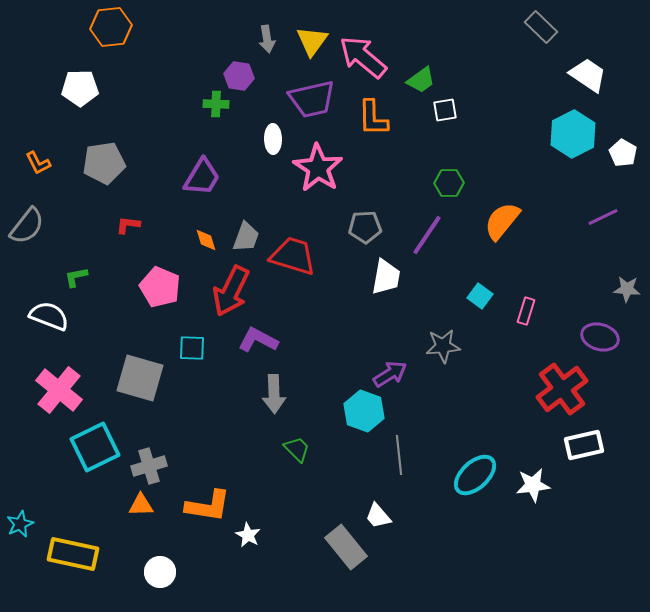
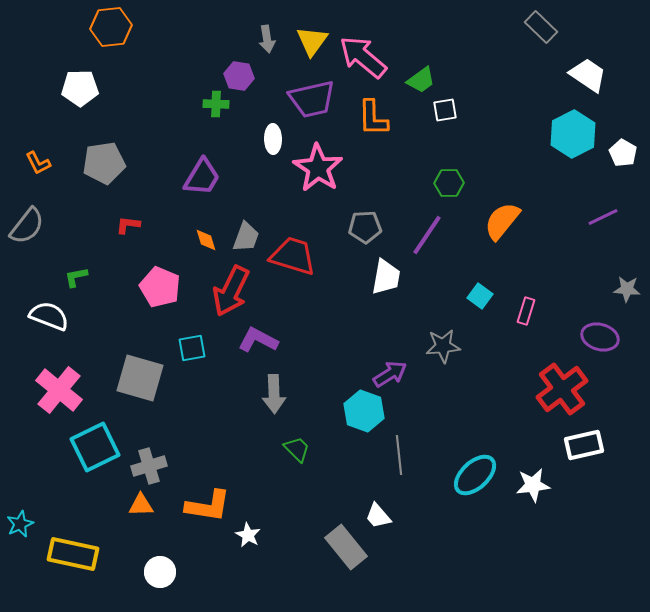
cyan square at (192, 348): rotated 12 degrees counterclockwise
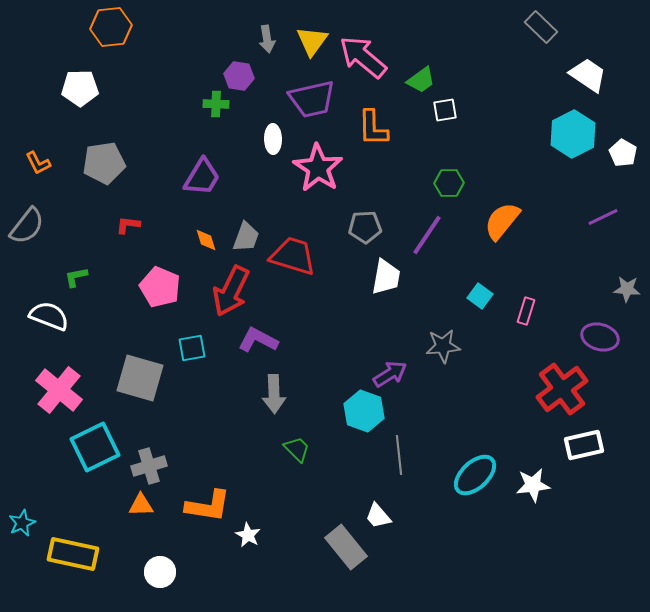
orange L-shape at (373, 118): moved 10 px down
cyan star at (20, 524): moved 2 px right, 1 px up
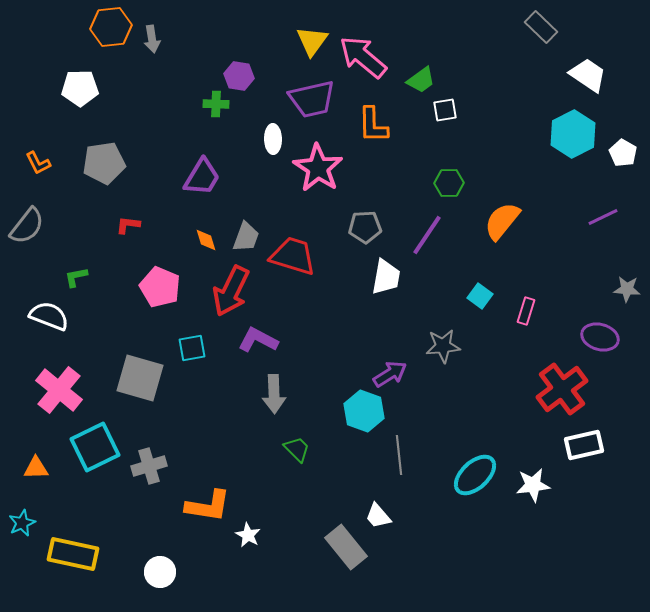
gray arrow at (267, 39): moved 115 px left
orange L-shape at (373, 128): moved 3 px up
orange triangle at (141, 505): moved 105 px left, 37 px up
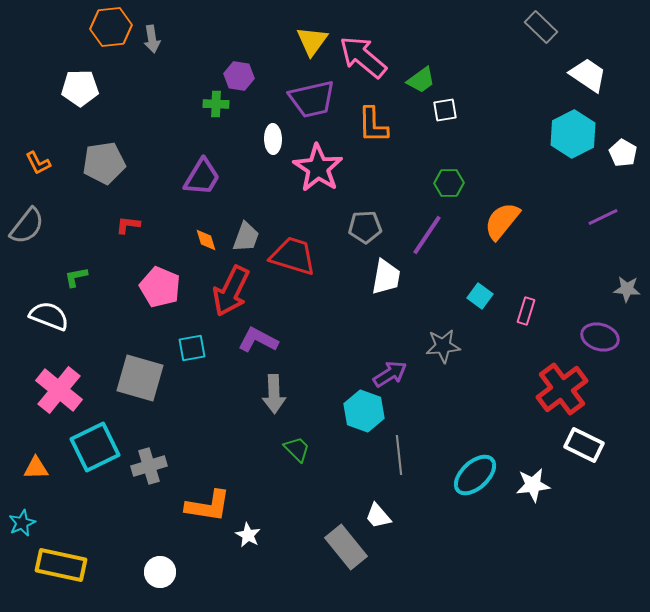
white rectangle at (584, 445): rotated 39 degrees clockwise
yellow rectangle at (73, 554): moved 12 px left, 11 px down
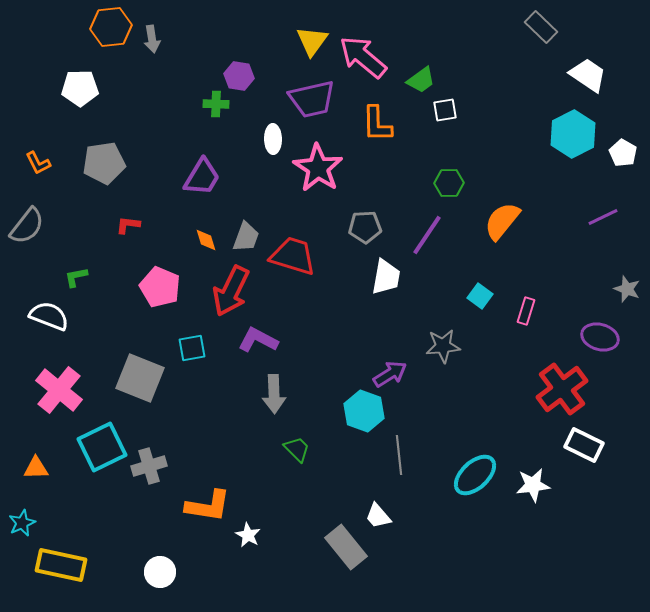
orange L-shape at (373, 125): moved 4 px right, 1 px up
gray star at (627, 289): rotated 16 degrees clockwise
gray square at (140, 378): rotated 6 degrees clockwise
cyan square at (95, 447): moved 7 px right
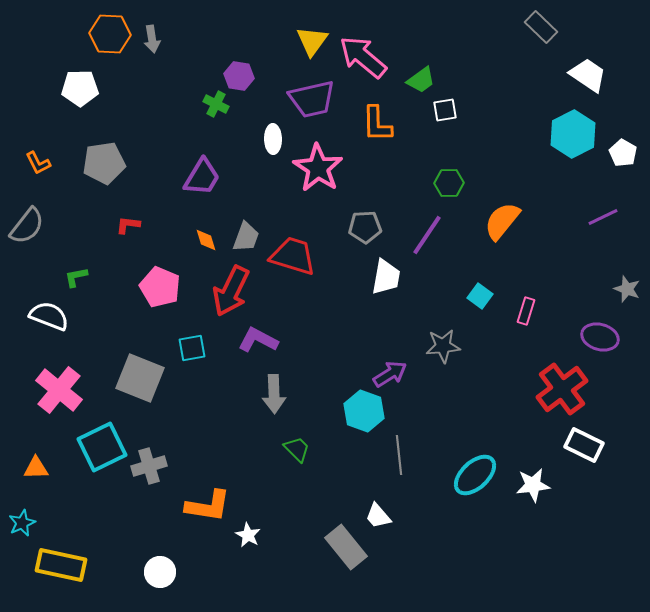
orange hexagon at (111, 27): moved 1 px left, 7 px down; rotated 9 degrees clockwise
green cross at (216, 104): rotated 25 degrees clockwise
